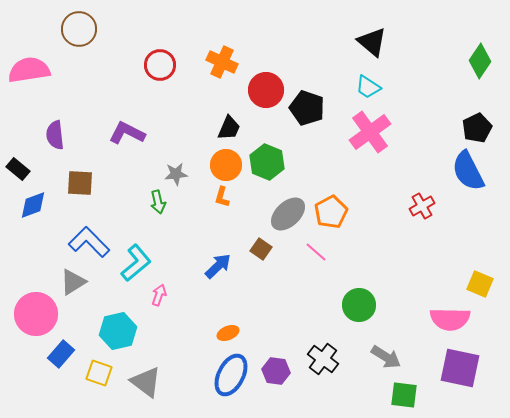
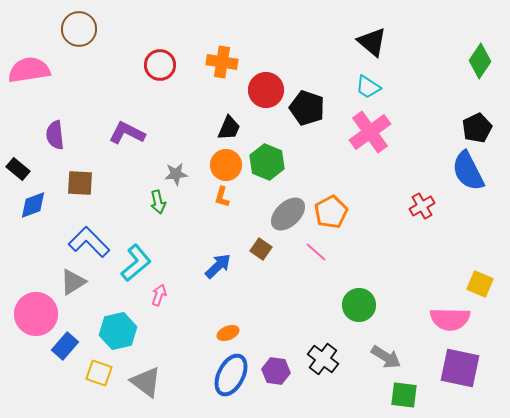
orange cross at (222, 62): rotated 16 degrees counterclockwise
blue rectangle at (61, 354): moved 4 px right, 8 px up
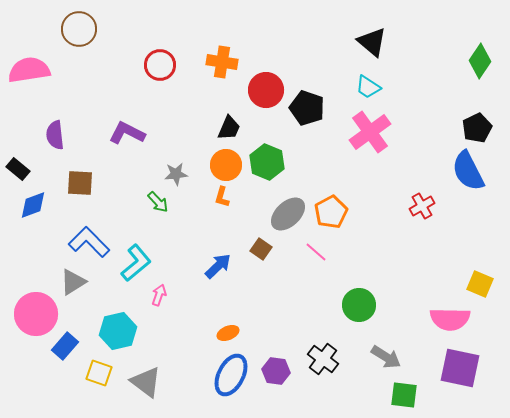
green arrow at (158, 202): rotated 30 degrees counterclockwise
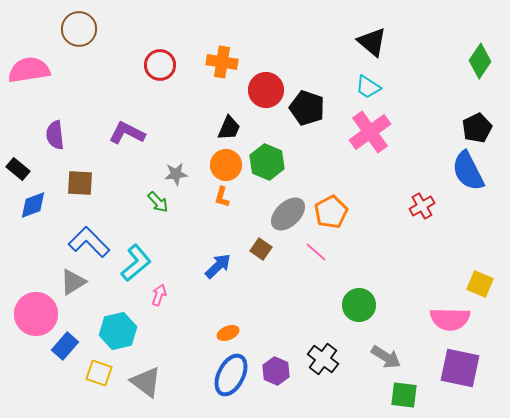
purple hexagon at (276, 371): rotated 16 degrees clockwise
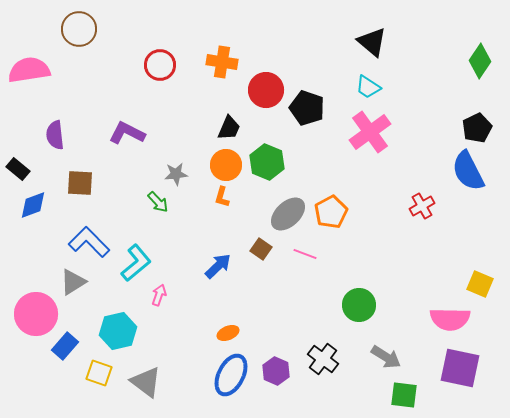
pink line at (316, 252): moved 11 px left, 2 px down; rotated 20 degrees counterclockwise
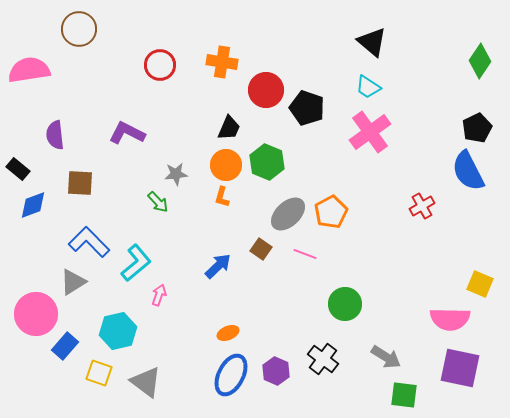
green circle at (359, 305): moved 14 px left, 1 px up
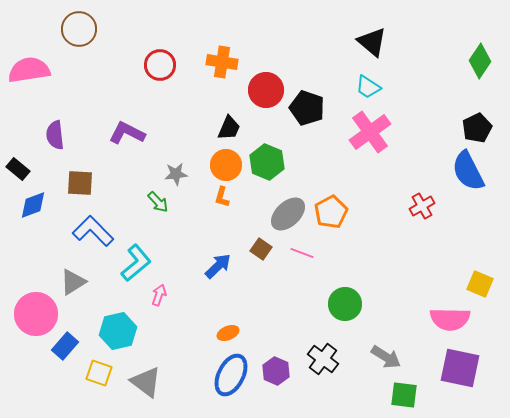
blue L-shape at (89, 242): moved 4 px right, 11 px up
pink line at (305, 254): moved 3 px left, 1 px up
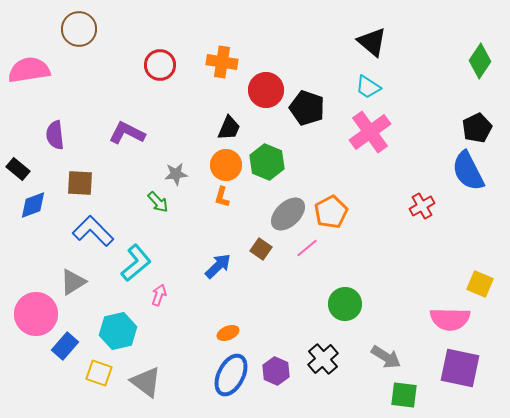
pink line at (302, 253): moved 5 px right, 5 px up; rotated 60 degrees counterclockwise
black cross at (323, 359): rotated 12 degrees clockwise
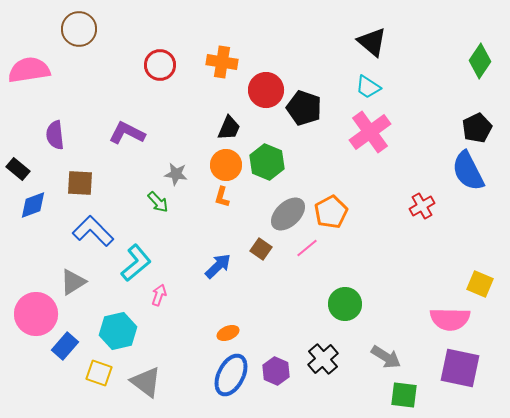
black pentagon at (307, 108): moved 3 px left
gray star at (176, 174): rotated 15 degrees clockwise
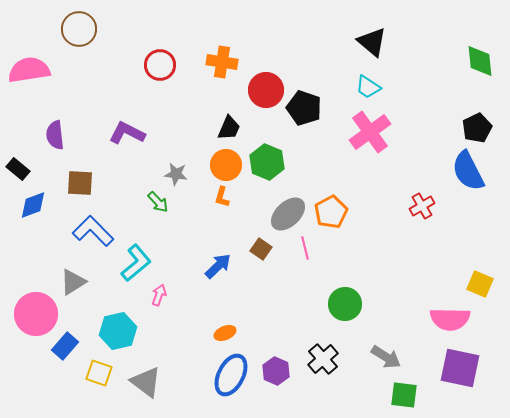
green diamond at (480, 61): rotated 40 degrees counterclockwise
pink line at (307, 248): moved 2 px left; rotated 65 degrees counterclockwise
orange ellipse at (228, 333): moved 3 px left
